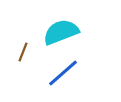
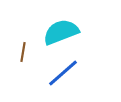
brown line: rotated 12 degrees counterclockwise
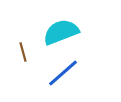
brown line: rotated 24 degrees counterclockwise
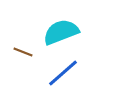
brown line: rotated 54 degrees counterclockwise
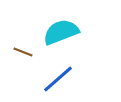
blue line: moved 5 px left, 6 px down
